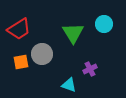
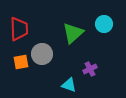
red trapezoid: rotated 60 degrees counterclockwise
green triangle: rotated 20 degrees clockwise
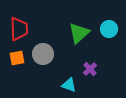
cyan circle: moved 5 px right, 5 px down
green triangle: moved 6 px right
gray circle: moved 1 px right
orange square: moved 4 px left, 4 px up
purple cross: rotated 16 degrees counterclockwise
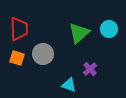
orange square: rotated 28 degrees clockwise
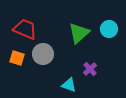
red trapezoid: moved 6 px right; rotated 65 degrees counterclockwise
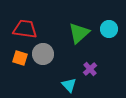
red trapezoid: rotated 15 degrees counterclockwise
orange square: moved 3 px right
cyan triangle: rotated 28 degrees clockwise
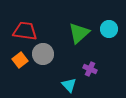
red trapezoid: moved 2 px down
orange square: moved 2 px down; rotated 35 degrees clockwise
purple cross: rotated 24 degrees counterclockwise
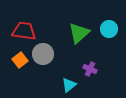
red trapezoid: moved 1 px left
cyan triangle: rotated 35 degrees clockwise
